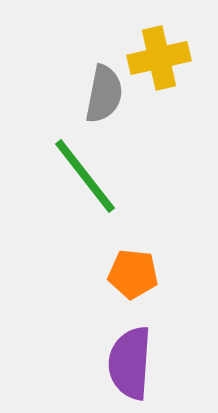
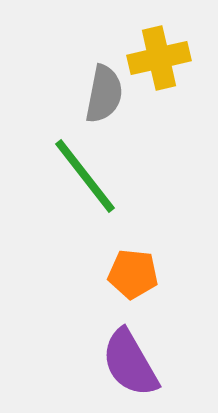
purple semicircle: rotated 34 degrees counterclockwise
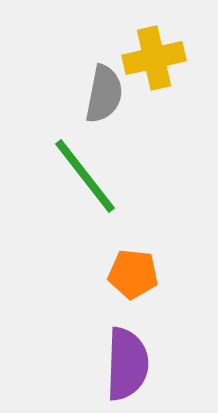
yellow cross: moved 5 px left
purple semicircle: moved 3 px left, 1 px down; rotated 148 degrees counterclockwise
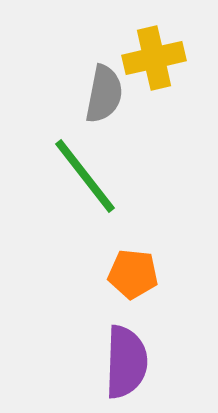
purple semicircle: moved 1 px left, 2 px up
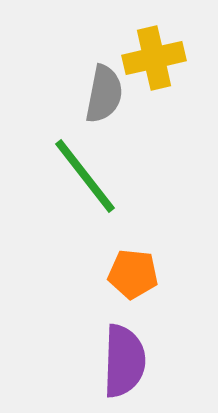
purple semicircle: moved 2 px left, 1 px up
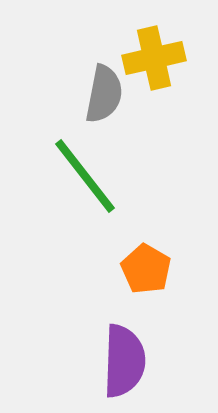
orange pentagon: moved 13 px right, 5 px up; rotated 24 degrees clockwise
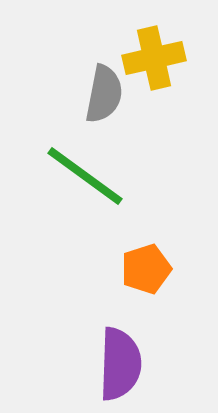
green line: rotated 16 degrees counterclockwise
orange pentagon: rotated 24 degrees clockwise
purple semicircle: moved 4 px left, 3 px down
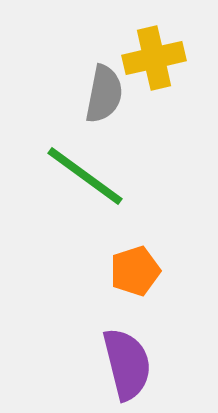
orange pentagon: moved 11 px left, 2 px down
purple semicircle: moved 7 px right; rotated 16 degrees counterclockwise
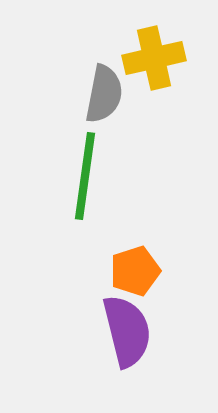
green line: rotated 62 degrees clockwise
purple semicircle: moved 33 px up
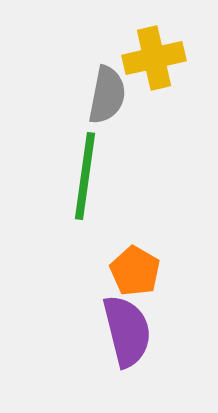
gray semicircle: moved 3 px right, 1 px down
orange pentagon: rotated 24 degrees counterclockwise
